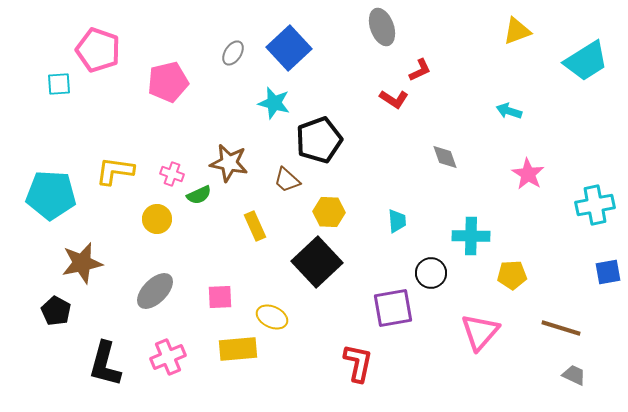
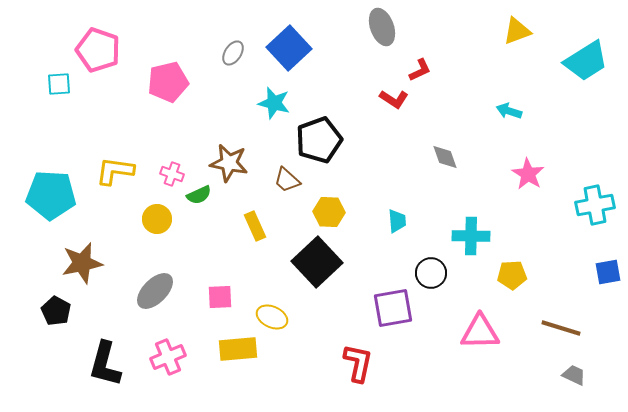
pink triangle at (480, 332): rotated 48 degrees clockwise
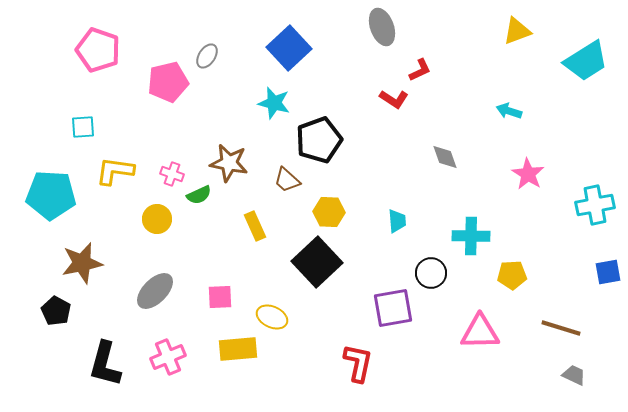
gray ellipse at (233, 53): moved 26 px left, 3 px down
cyan square at (59, 84): moved 24 px right, 43 px down
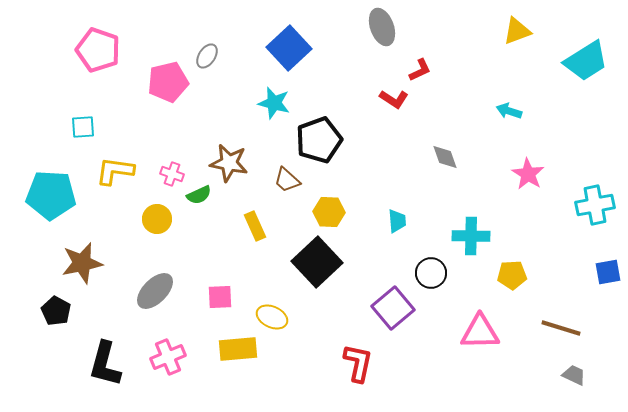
purple square at (393, 308): rotated 30 degrees counterclockwise
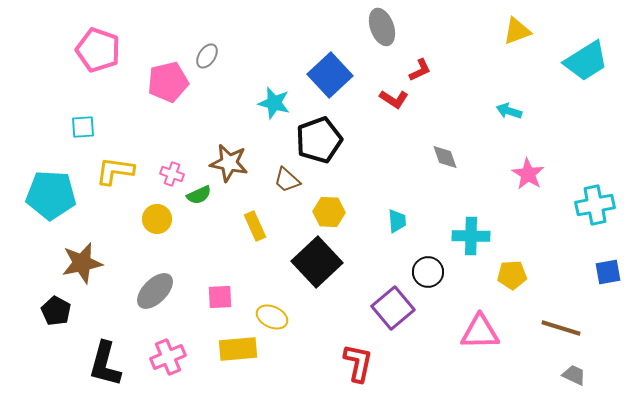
blue square at (289, 48): moved 41 px right, 27 px down
black circle at (431, 273): moved 3 px left, 1 px up
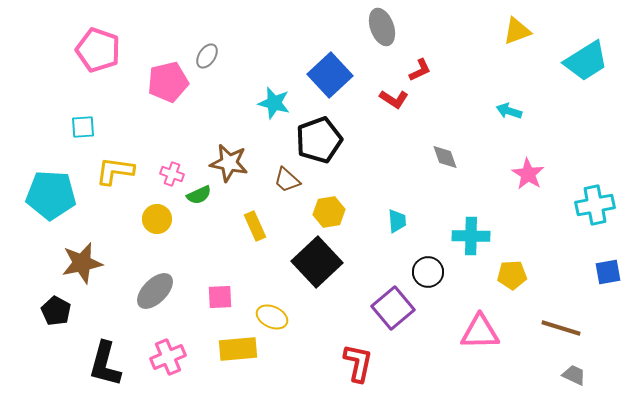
yellow hexagon at (329, 212): rotated 12 degrees counterclockwise
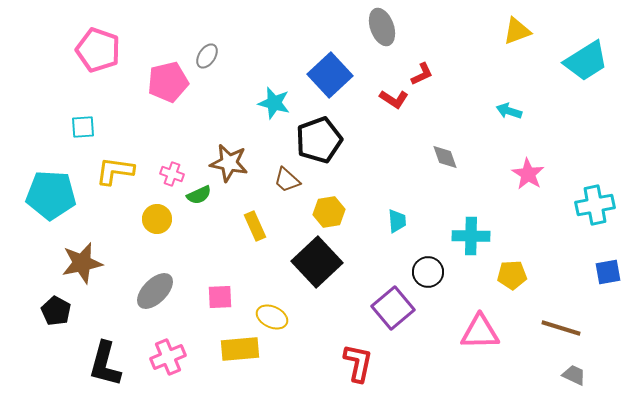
red L-shape at (420, 70): moved 2 px right, 4 px down
yellow rectangle at (238, 349): moved 2 px right
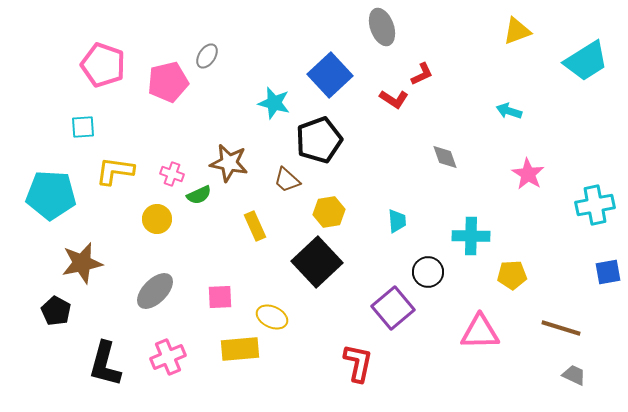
pink pentagon at (98, 50): moved 5 px right, 15 px down
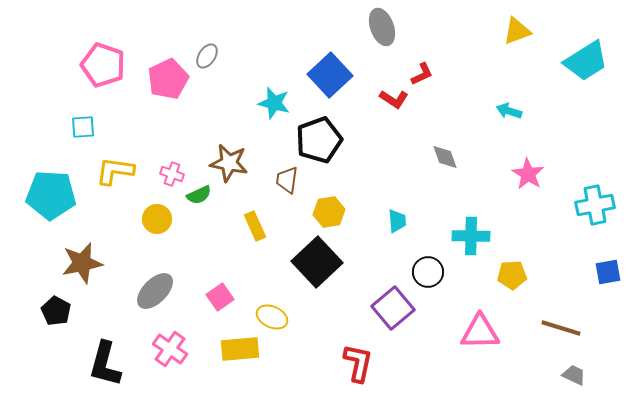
pink pentagon at (168, 82): moved 3 px up; rotated 12 degrees counterclockwise
brown trapezoid at (287, 180): rotated 56 degrees clockwise
pink square at (220, 297): rotated 32 degrees counterclockwise
pink cross at (168, 357): moved 2 px right, 8 px up; rotated 32 degrees counterclockwise
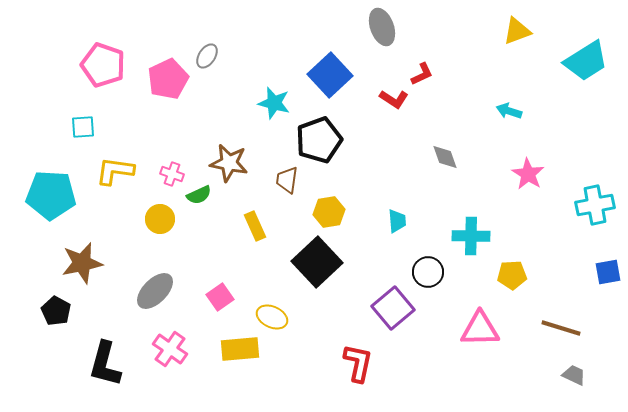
yellow circle at (157, 219): moved 3 px right
pink triangle at (480, 332): moved 3 px up
